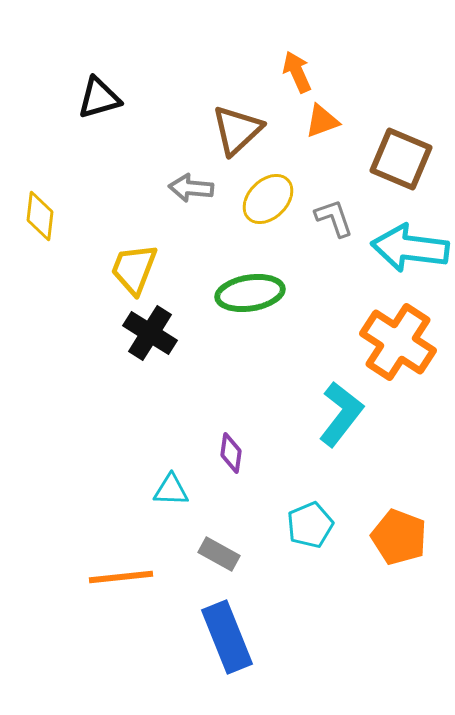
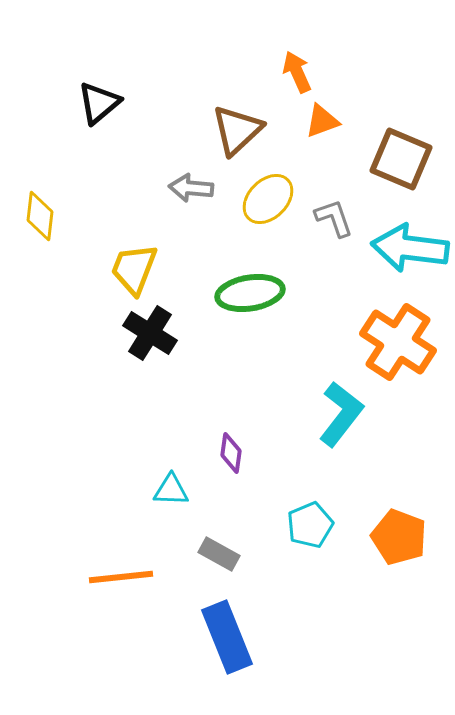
black triangle: moved 5 px down; rotated 24 degrees counterclockwise
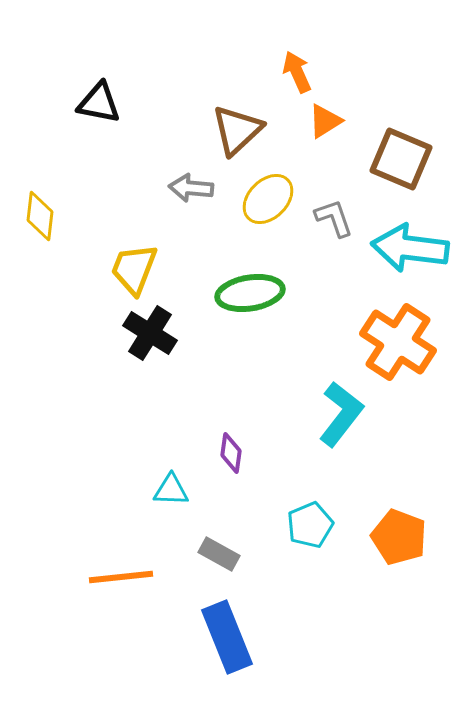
black triangle: rotated 51 degrees clockwise
orange triangle: moved 3 px right; rotated 12 degrees counterclockwise
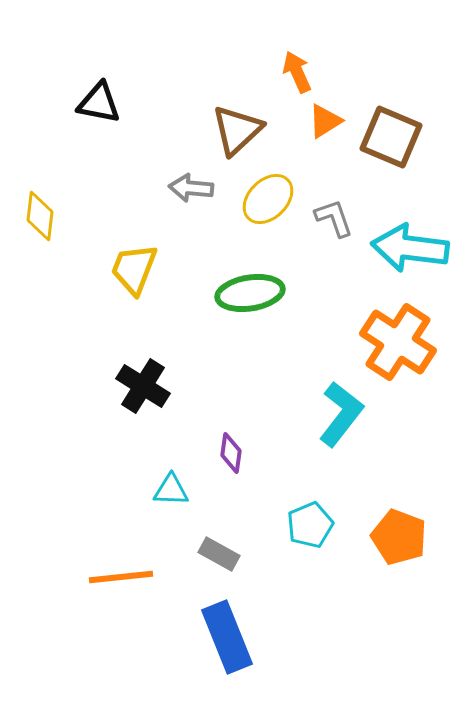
brown square: moved 10 px left, 22 px up
black cross: moved 7 px left, 53 px down
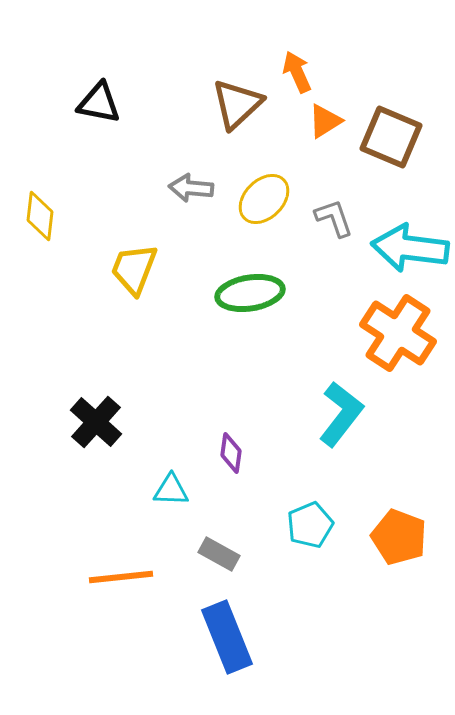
brown triangle: moved 26 px up
yellow ellipse: moved 4 px left
orange cross: moved 9 px up
black cross: moved 47 px left, 36 px down; rotated 10 degrees clockwise
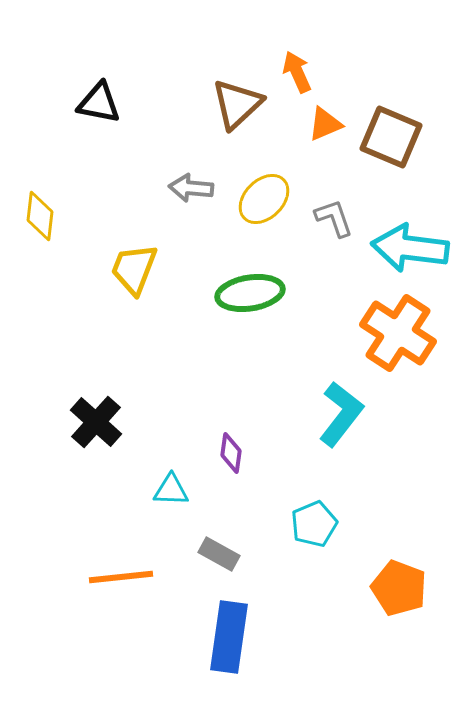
orange triangle: moved 3 px down; rotated 9 degrees clockwise
cyan pentagon: moved 4 px right, 1 px up
orange pentagon: moved 51 px down
blue rectangle: moved 2 px right; rotated 30 degrees clockwise
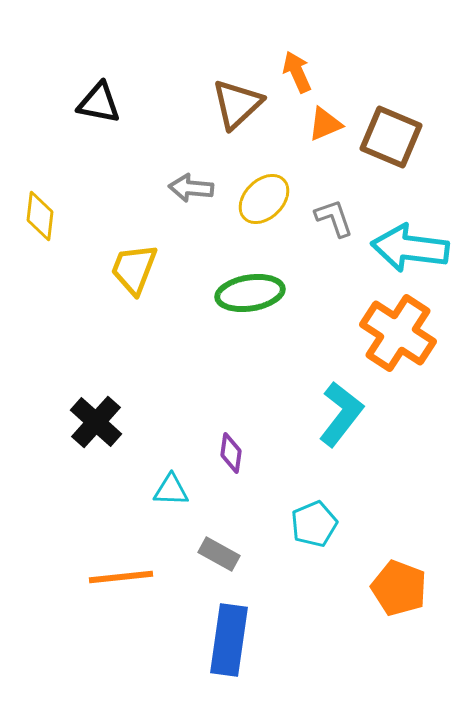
blue rectangle: moved 3 px down
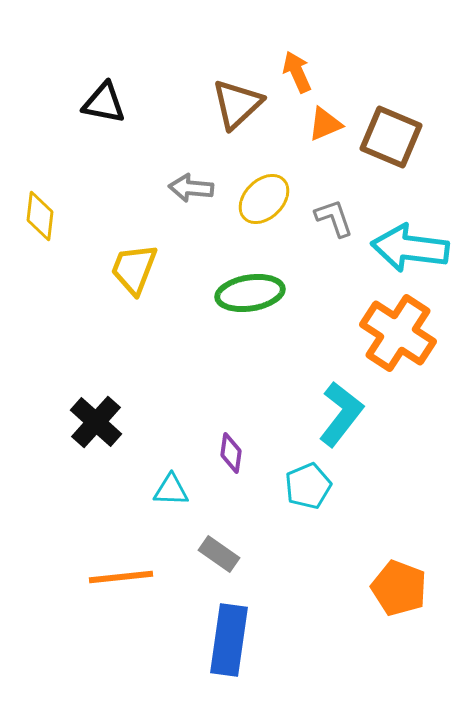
black triangle: moved 5 px right
cyan pentagon: moved 6 px left, 38 px up
gray rectangle: rotated 6 degrees clockwise
